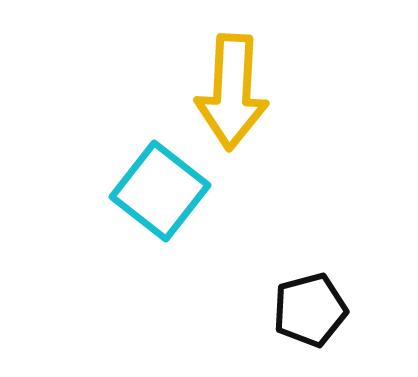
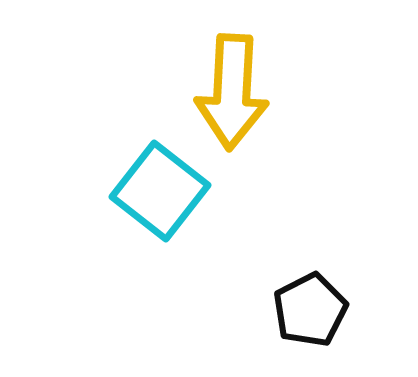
black pentagon: rotated 12 degrees counterclockwise
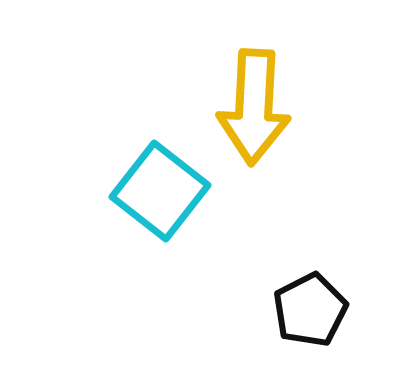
yellow arrow: moved 22 px right, 15 px down
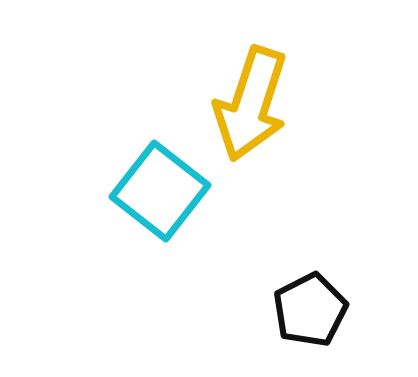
yellow arrow: moved 3 px left, 3 px up; rotated 15 degrees clockwise
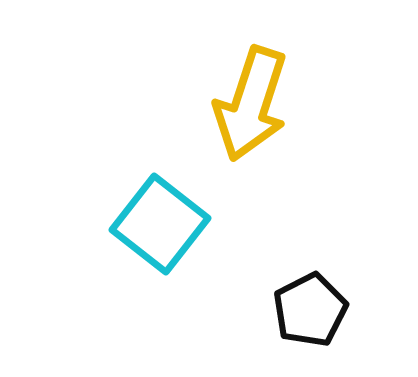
cyan square: moved 33 px down
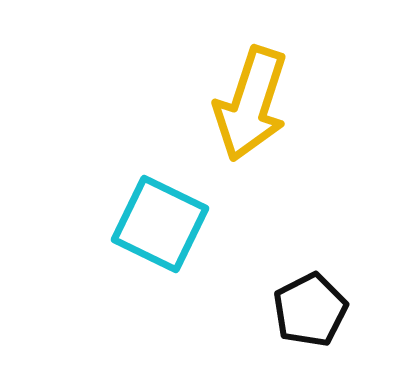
cyan square: rotated 12 degrees counterclockwise
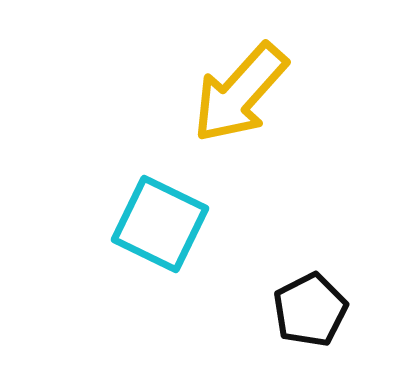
yellow arrow: moved 11 px left, 11 px up; rotated 24 degrees clockwise
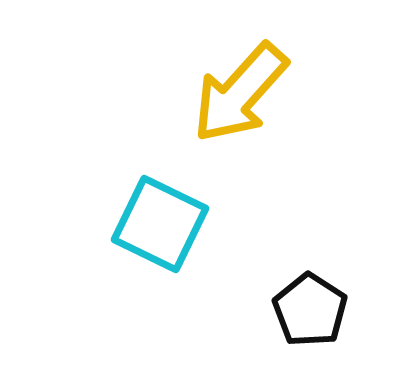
black pentagon: rotated 12 degrees counterclockwise
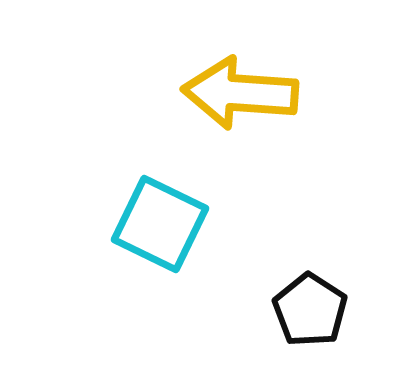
yellow arrow: rotated 52 degrees clockwise
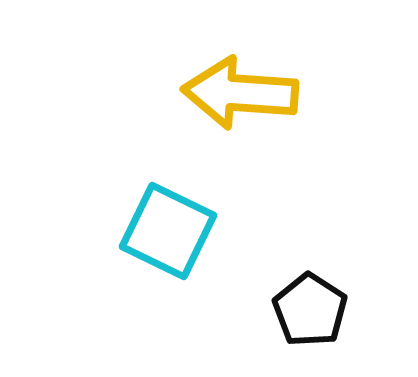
cyan square: moved 8 px right, 7 px down
